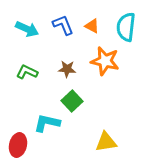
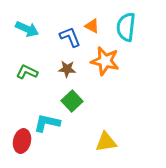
blue L-shape: moved 7 px right, 12 px down
red ellipse: moved 4 px right, 4 px up
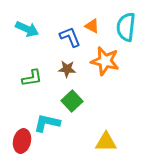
green L-shape: moved 5 px right, 6 px down; rotated 145 degrees clockwise
yellow triangle: rotated 10 degrees clockwise
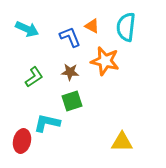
brown star: moved 3 px right, 3 px down
green L-shape: moved 2 px right, 1 px up; rotated 25 degrees counterclockwise
green square: rotated 25 degrees clockwise
yellow triangle: moved 16 px right
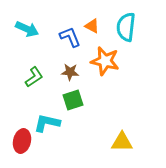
green square: moved 1 px right, 1 px up
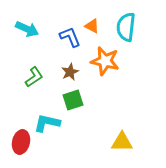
brown star: rotated 30 degrees counterclockwise
red ellipse: moved 1 px left, 1 px down
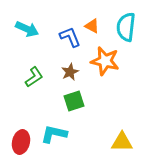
green square: moved 1 px right, 1 px down
cyan L-shape: moved 7 px right, 11 px down
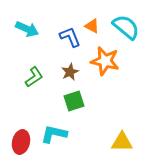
cyan semicircle: rotated 124 degrees clockwise
